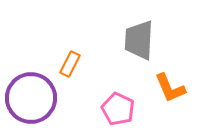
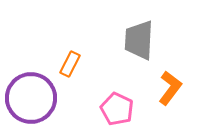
orange L-shape: rotated 120 degrees counterclockwise
pink pentagon: moved 1 px left
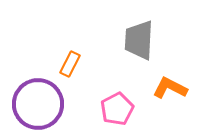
orange L-shape: rotated 100 degrees counterclockwise
purple circle: moved 7 px right, 6 px down
pink pentagon: rotated 20 degrees clockwise
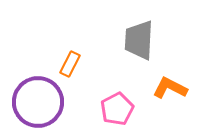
purple circle: moved 2 px up
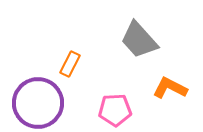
gray trapezoid: rotated 45 degrees counterclockwise
purple circle: moved 1 px down
pink pentagon: moved 2 px left, 1 px down; rotated 24 degrees clockwise
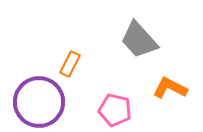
purple circle: moved 1 px right, 1 px up
pink pentagon: rotated 16 degrees clockwise
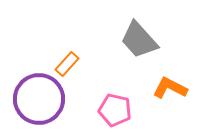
orange rectangle: moved 3 px left; rotated 15 degrees clockwise
purple circle: moved 3 px up
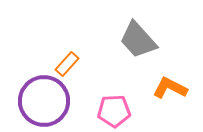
gray trapezoid: moved 1 px left
purple circle: moved 5 px right, 2 px down
pink pentagon: moved 1 px left, 1 px down; rotated 16 degrees counterclockwise
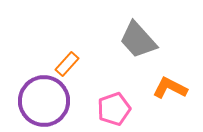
pink pentagon: moved 2 px up; rotated 16 degrees counterclockwise
